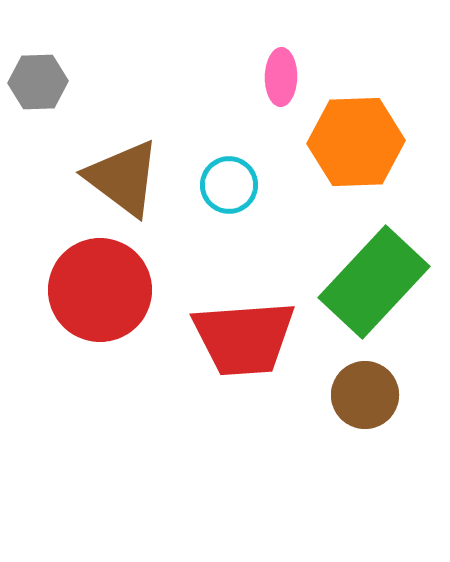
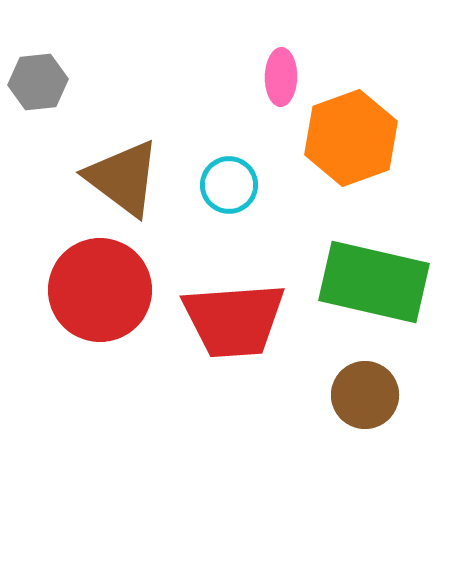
gray hexagon: rotated 4 degrees counterclockwise
orange hexagon: moved 5 px left, 4 px up; rotated 18 degrees counterclockwise
green rectangle: rotated 60 degrees clockwise
red trapezoid: moved 10 px left, 18 px up
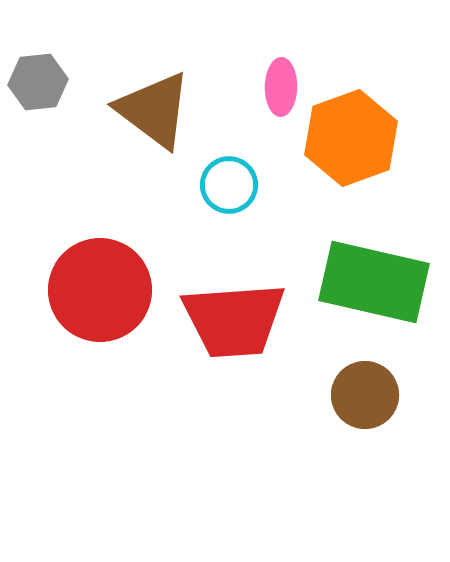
pink ellipse: moved 10 px down
brown triangle: moved 31 px right, 68 px up
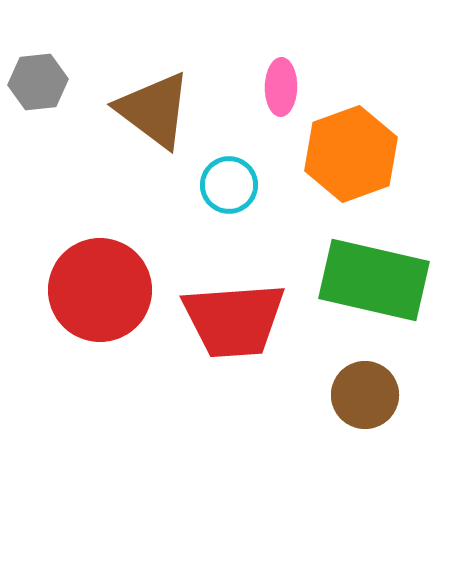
orange hexagon: moved 16 px down
green rectangle: moved 2 px up
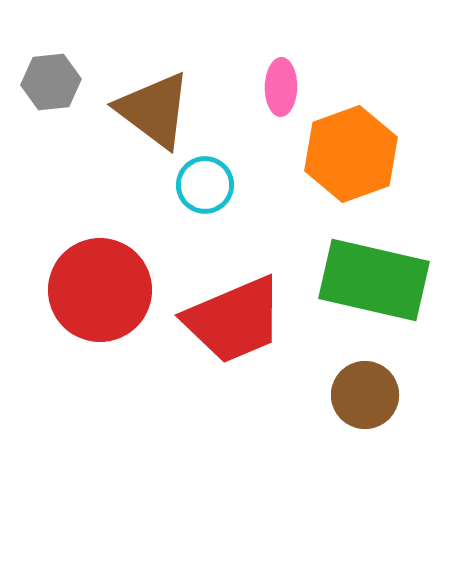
gray hexagon: moved 13 px right
cyan circle: moved 24 px left
red trapezoid: rotated 19 degrees counterclockwise
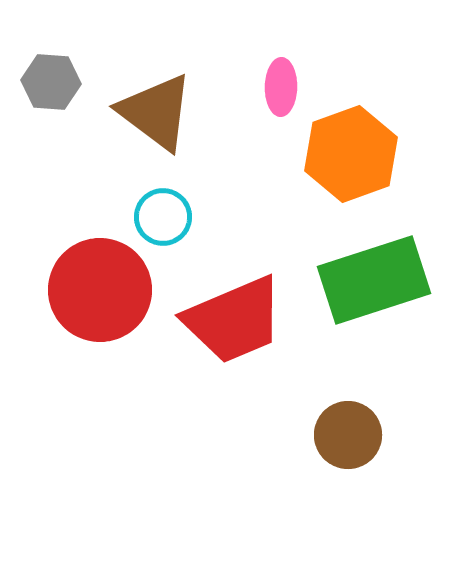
gray hexagon: rotated 10 degrees clockwise
brown triangle: moved 2 px right, 2 px down
cyan circle: moved 42 px left, 32 px down
green rectangle: rotated 31 degrees counterclockwise
brown circle: moved 17 px left, 40 px down
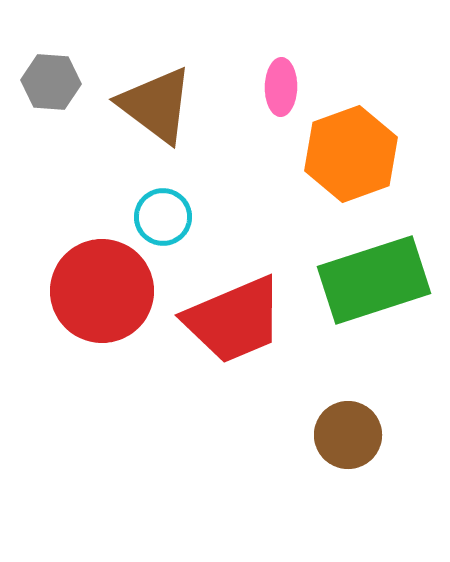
brown triangle: moved 7 px up
red circle: moved 2 px right, 1 px down
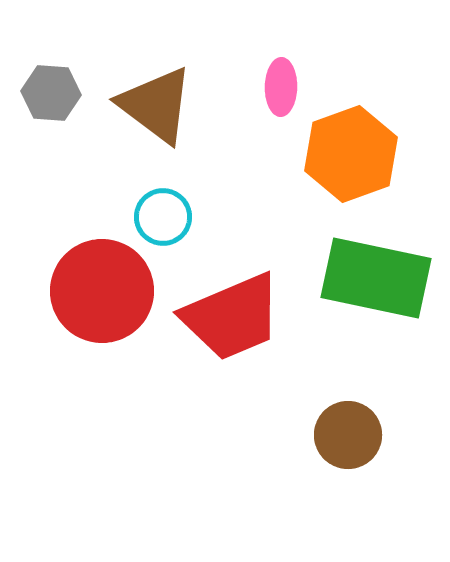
gray hexagon: moved 11 px down
green rectangle: moved 2 px right, 2 px up; rotated 30 degrees clockwise
red trapezoid: moved 2 px left, 3 px up
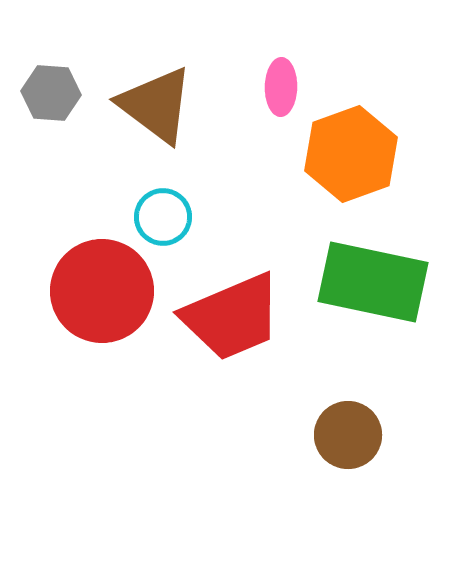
green rectangle: moved 3 px left, 4 px down
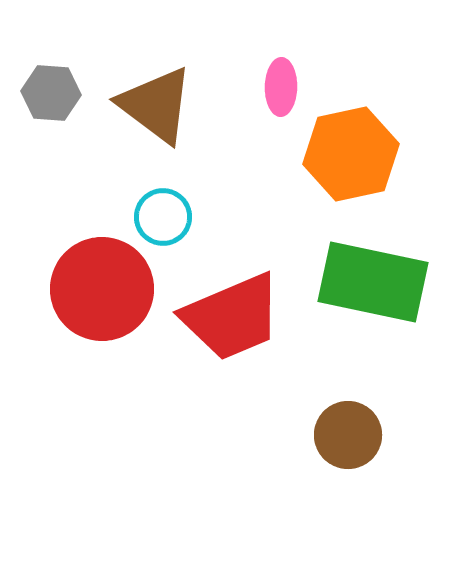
orange hexagon: rotated 8 degrees clockwise
red circle: moved 2 px up
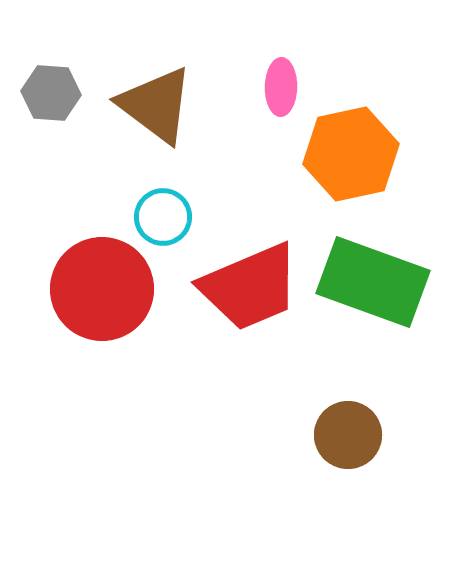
green rectangle: rotated 8 degrees clockwise
red trapezoid: moved 18 px right, 30 px up
